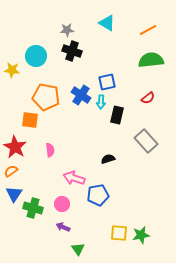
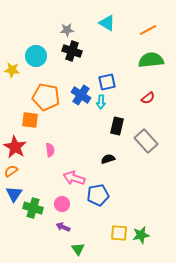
black rectangle: moved 11 px down
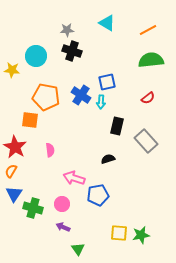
orange semicircle: rotated 24 degrees counterclockwise
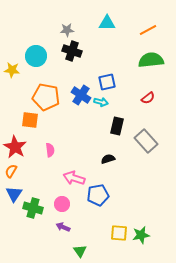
cyan triangle: rotated 30 degrees counterclockwise
cyan arrow: rotated 80 degrees counterclockwise
green triangle: moved 2 px right, 2 px down
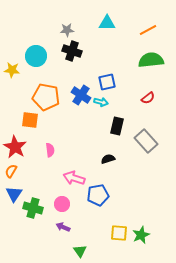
green star: rotated 12 degrees counterclockwise
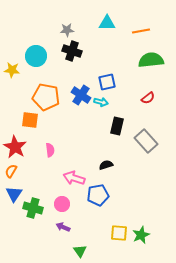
orange line: moved 7 px left, 1 px down; rotated 18 degrees clockwise
black semicircle: moved 2 px left, 6 px down
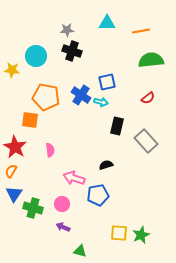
green triangle: rotated 40 degrees counterclockwise
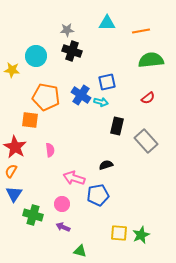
green cross: moved 7 px down
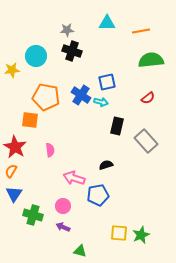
yellow star: rotated 14 degrees counterclockwise
pink circle: moved 1 px right, 2 px down
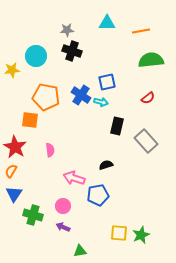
green triangle: rotated 24 degrees counterclockwise
